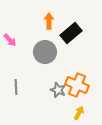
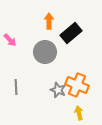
yellow arrow: rotated 40 degrees counterclockwise
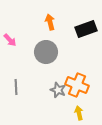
orange arrow: moved 1 px right, 1 px down; rotated 14 degrees counterclockwise
black rectangle: moved 15 px right, 4 px up; rotated 20 degrees clockwise
gray circle: moved 1 px right
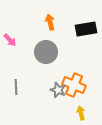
black rectangle: rotated 10 degrees clockwise
orange cross: moved 3 px left
yellow arrow: moved 2 px right
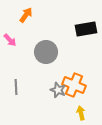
orange arrow: moved 24 px left, 7 px up; rotated 49 degrees clockwise
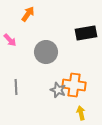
orange arrow: moved 2 px right, 1 px up
black rectangle: moved 4 px down
orange cross: rotated 15 degrees counterclockwise
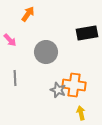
black rectangle: moved 1 px right
gray line: moved 1 px left, 9 px up
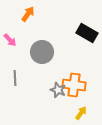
black rectangle: rotated 40 degrees clockwise
gray circle: moved 4 px left
yellow arrow: rotated 48 degrees clockwise
